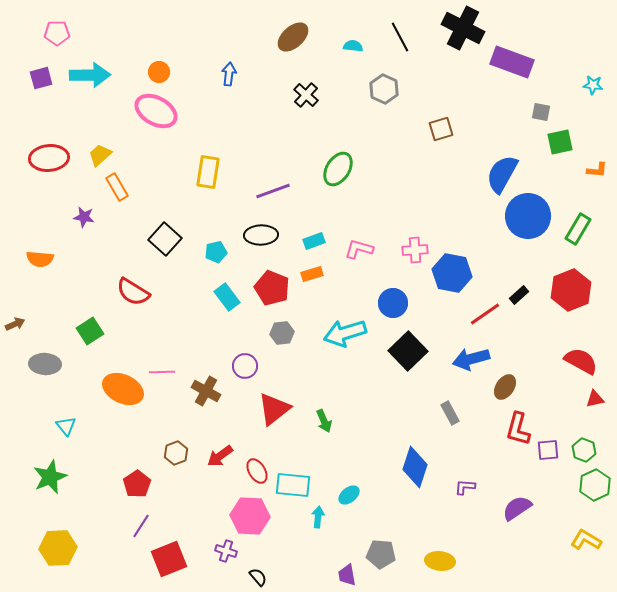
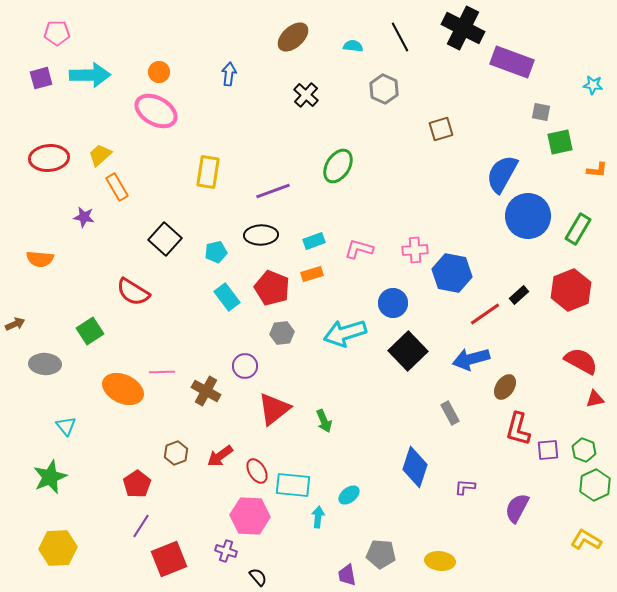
green ellipse at (338, 169): moved 3 px up
purple semicircle at (517, 508): rotated 28 degrees counterclockwise
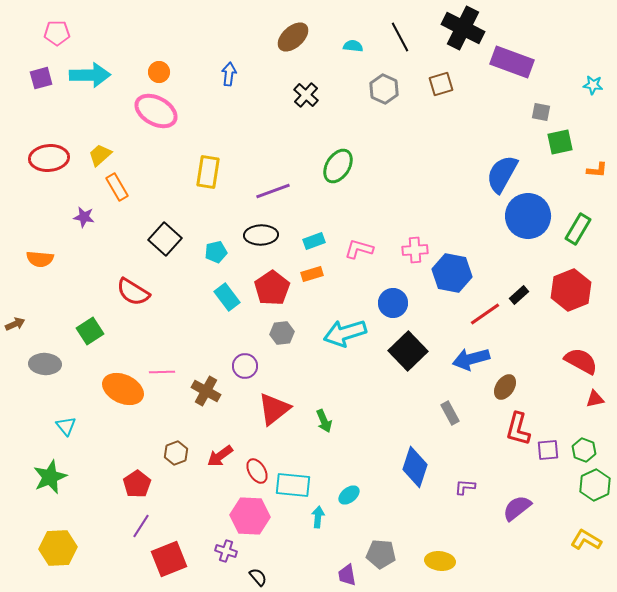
brown square at (441, 129): moved 45 px up
red pentagon at (272, 288): rotated 16 degrees clockwise
purple semicircle at (517, 508): rotated 24 degrees clockwise
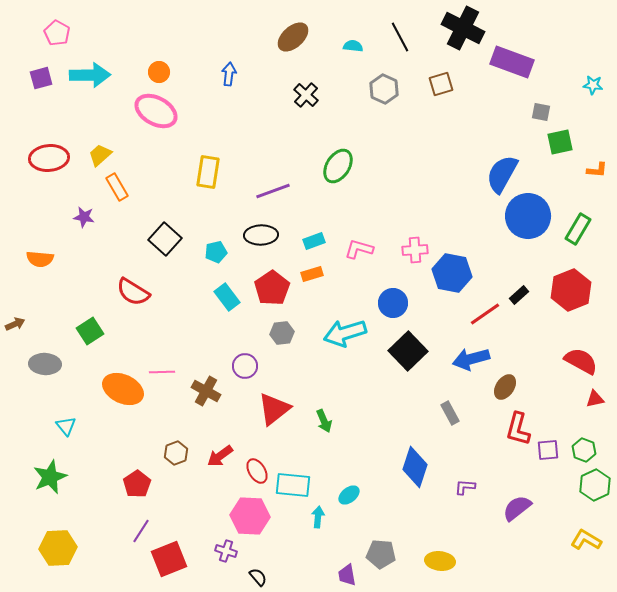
pink pentagon at (57, 33): rotated 30 degrees clockwise
purple line at (141, 526): moved 5 px down
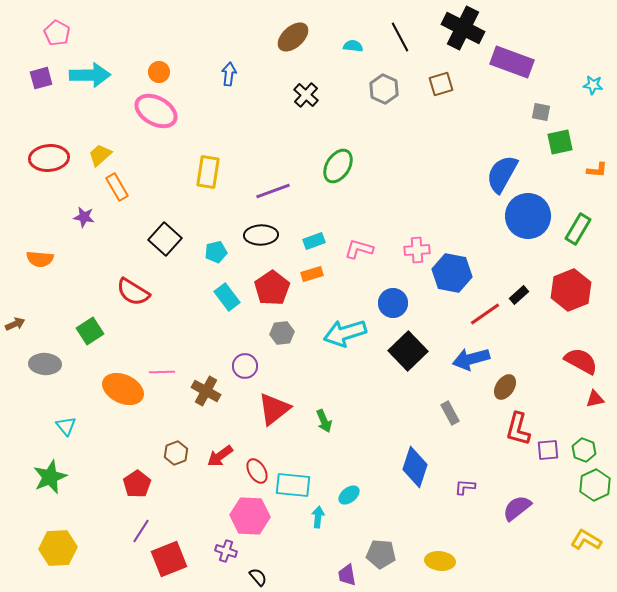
pink cross at (415, 250): moved 2 px right
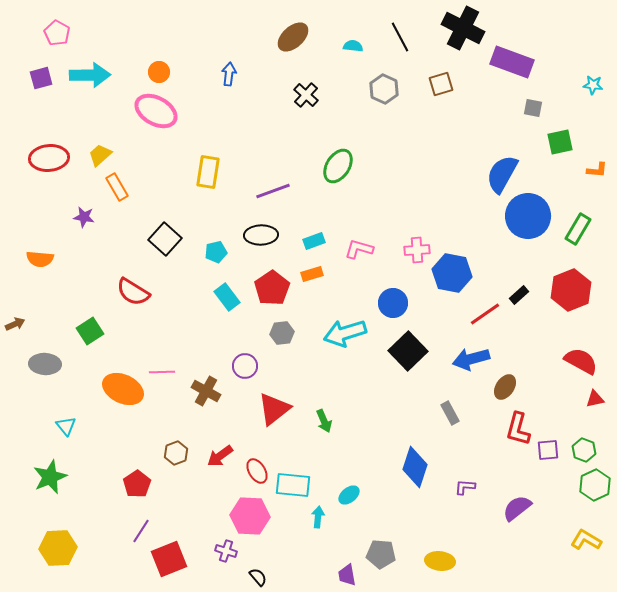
gray square at (541, 112): moved 8 px left, 4 px up
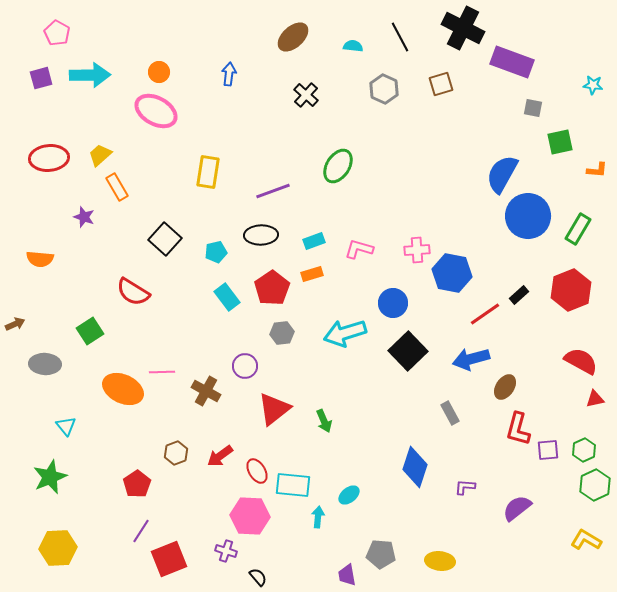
purple star at (84, 217): rotated 10 degrees clockwise
green hexagon at (584, 450): rotated 15 degrees clockwise
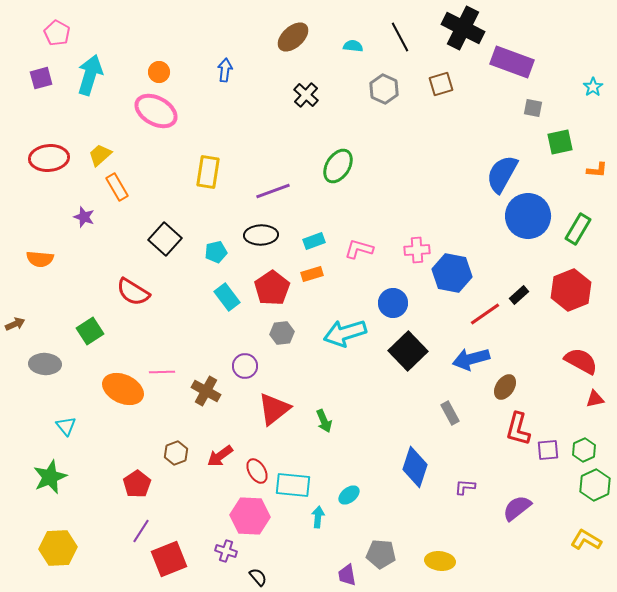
blue arrow at (229, 74): moved 4 px left, 4 px up
cyan arrow at (90, 75): rotated 72 degrees counterclockwise
cyan star at (593, 85): moved 2 px down; rotated 30 degrees clockwise
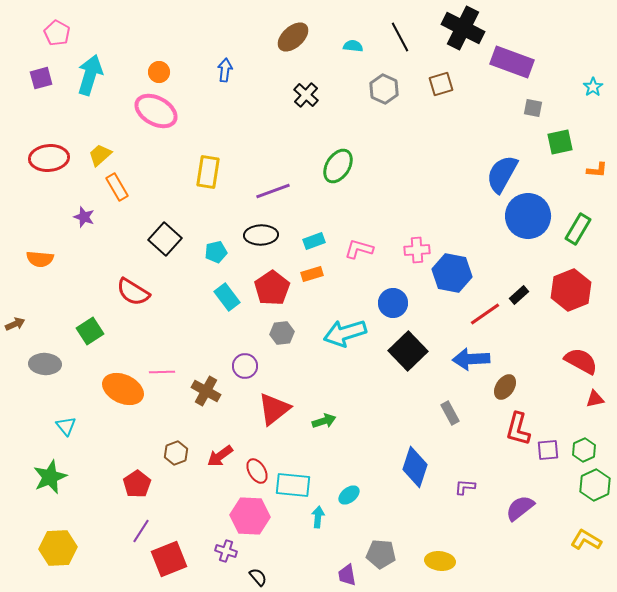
blue arrow at (471, 359): rotated 12 degrees clockwise
green arrow at (324, 421): rotated 85 degrees counterclockwise
purple semicircle at (517, 508): moved 3 px right
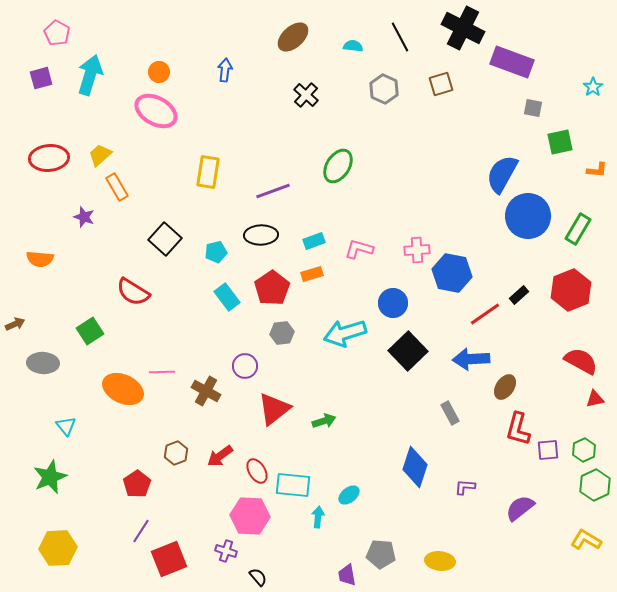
gray ellipse at (45, 364): moved 2 px left, 1 px up
